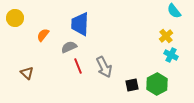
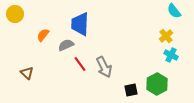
yellow circle: moved 4 px up
gray semicircle: moved 3 px left, 2 px up
red line: moved 2 px right, 2 px up; rotated 14 degrees counterclockwise
black square: moved 1 px left, 5 px down
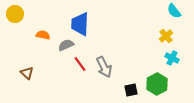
orange semicircle: rotated 64 degrees clockwise
cyan cross: moved 1 px right, 3 px down
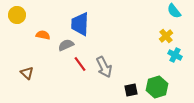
yellow circle: moved 2 px right, 1 px down
cyan cross: moved 3 px right, 3 px up
green hexagon: moved 3 px down; rotated 10 degrees clockwise
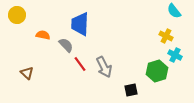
yellow cross: rotated 24 degrees counterclockwise
gray semicircle: rotated 70 degrees clockwise
green hexagon: moved 16 px up
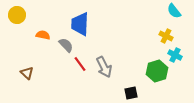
black square: moved 3 px down
